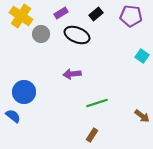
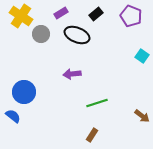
purple pentagon: rotated 15 degrees clockwise
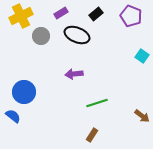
yellow cross: rotated 30 degrees clockwise
gray circle: moved 2 px down
purple arrow: moved 2 px right
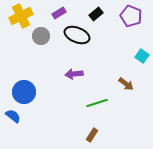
purple rectangle: moved 2 px left
brown arrow: moved 16 px left, 32 px up
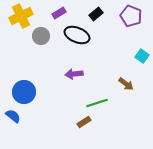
brown rectangle: moved 8 px left, 13 px up; rotated 24 degrees clockwise
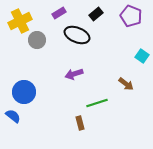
yellow cross: moved 1 px left, 5 px down
gray circle: moved 4 px left, 4 px down
purple arrow: rotated 12 degrees counterclockwise
brown rectangle: moved 4 px left, 1 px down; rotated 72 degrees counterclockwise
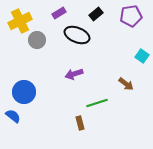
purple pentagon: rotated 30 degrees counterclockwise
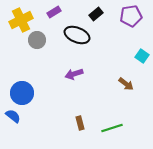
purple rectangle: moved 5 px left, 1 px up
yellow cross: moved 1 px right, 1 px up
blue circle: moved 2 px left, 1 px down
green line: moved 15 px right, 25 px down
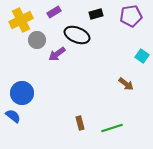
black rectangle: rotated 24 degrees clockwise
purple arrow: moved 17 px left, 20 px up; rotated 18 degrees counterclockwise
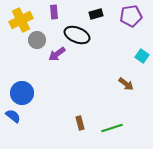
purple rectangle: rotated 64 degrees counterclockwise
